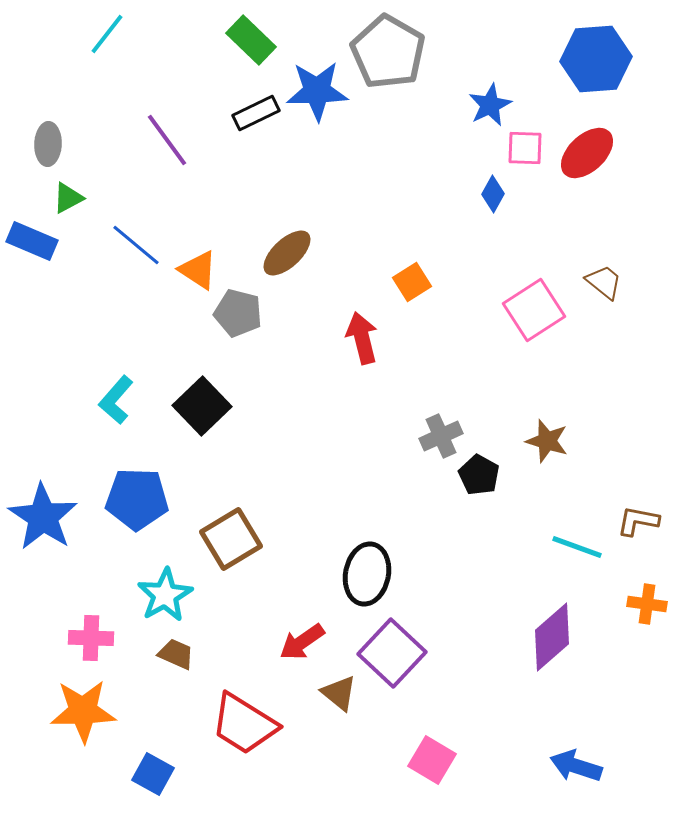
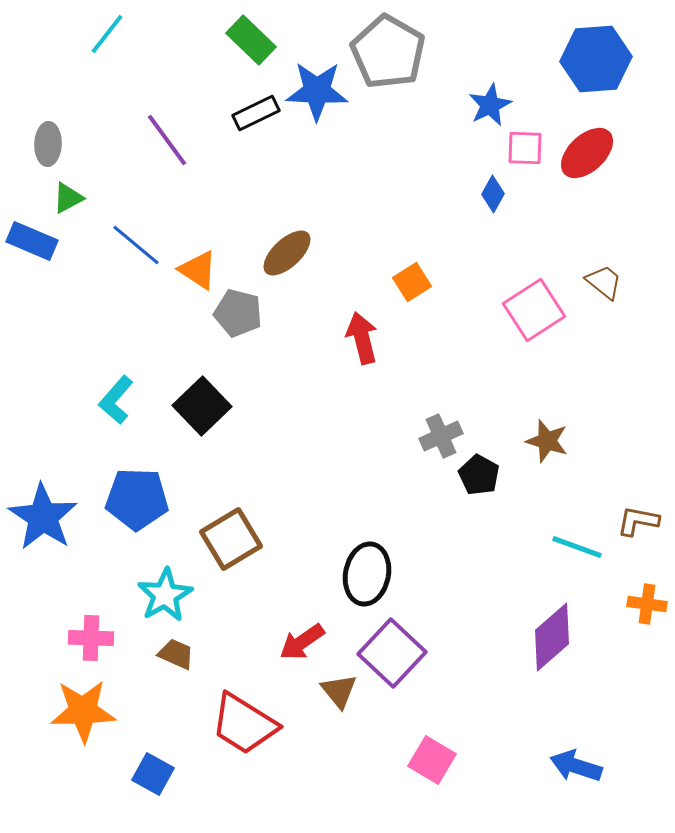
blue star at (317, 91): rotated 4 degrees clockwise
brown triangle at (339, 693): moved 2 px up; rotated 12 degrees clockwise
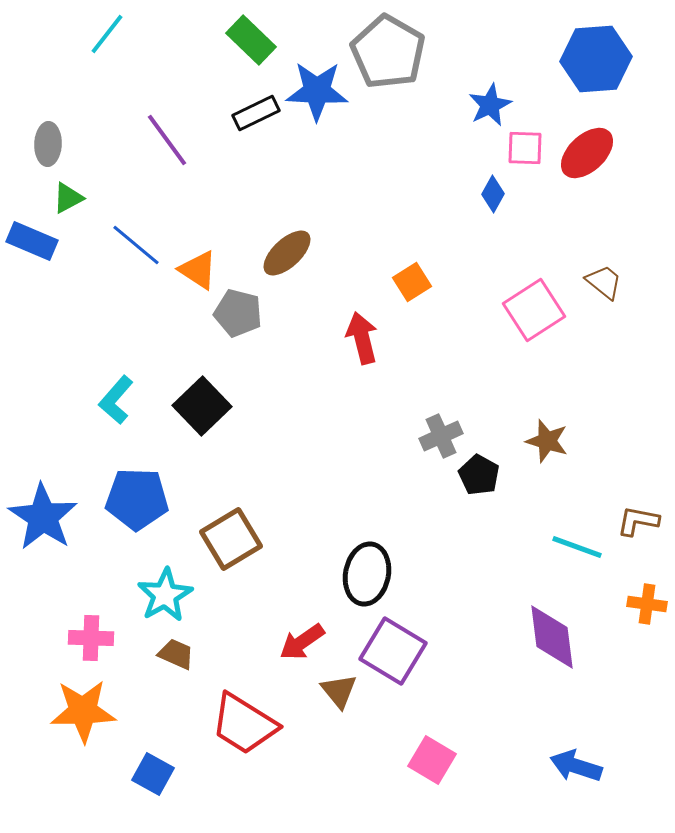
purple diamond at (552, 637): rotated 56 degrees counterclockwise
purple square at (392, 653): moved 1 px right, 2 px up; rotated 12 degrees counterclockwise
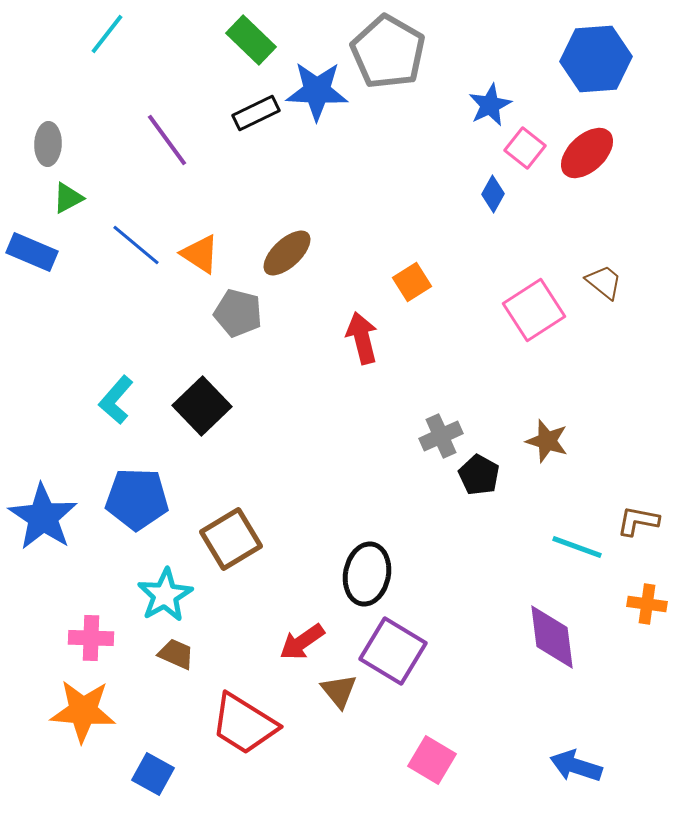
pink square at (525, 148): rotated 36 degrees clockwise
blue rectangle at (32, 241): moved 11 px down
orange triangle at (198, 270): moved 2 px right, 16 px up
orange star at (83, 711): rotated 6 degrees clockwise
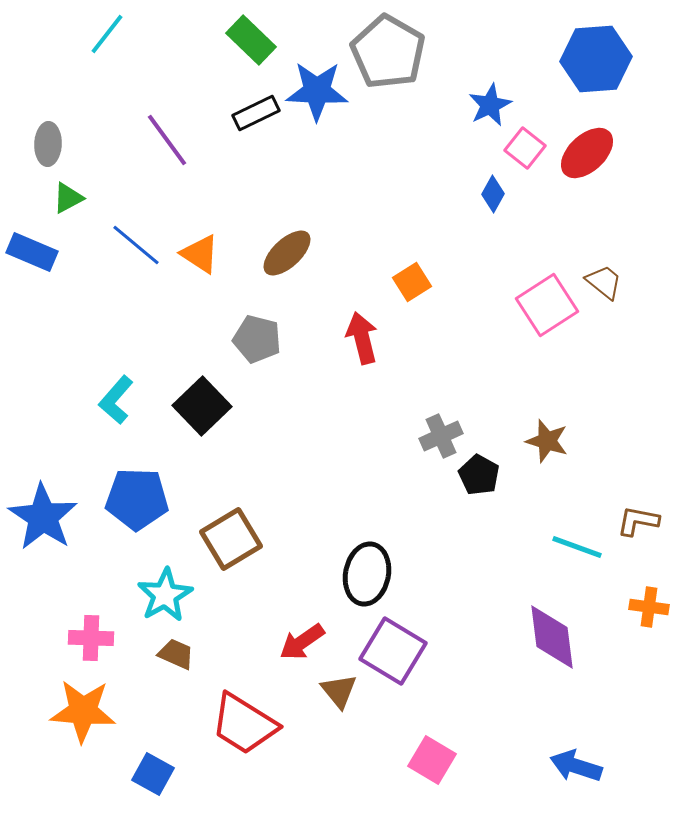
pink square at (534, 310): moved 13 px right, 5 px up
gray pentagon at (238, 313): moved 19 px right, 26 px down
orange cross at (647, 604): moved 2 px right, 3 px down
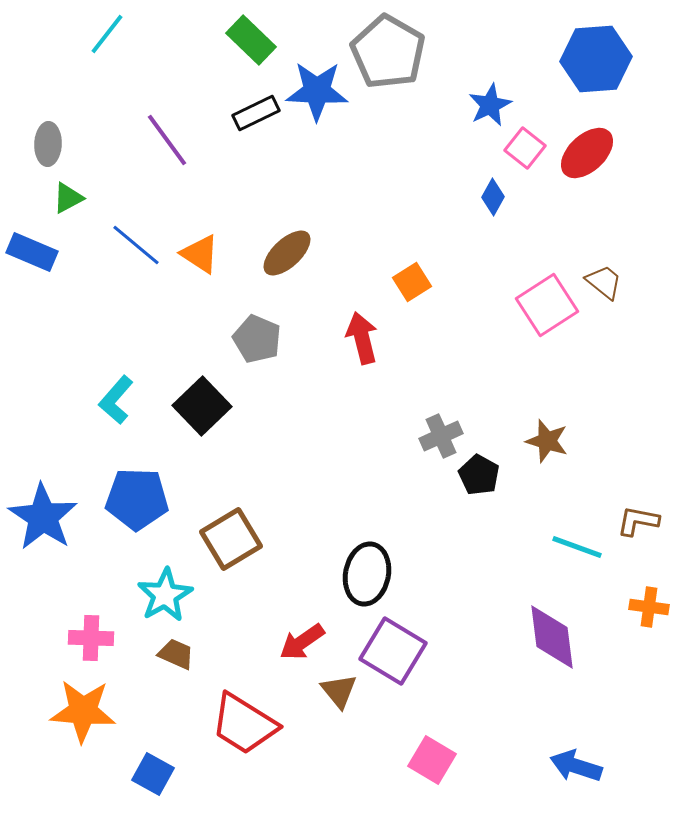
blue diamond at (493, 194): moved 3 px down
gray pentagon at (257, 339): rotated 9 degrees clockwise
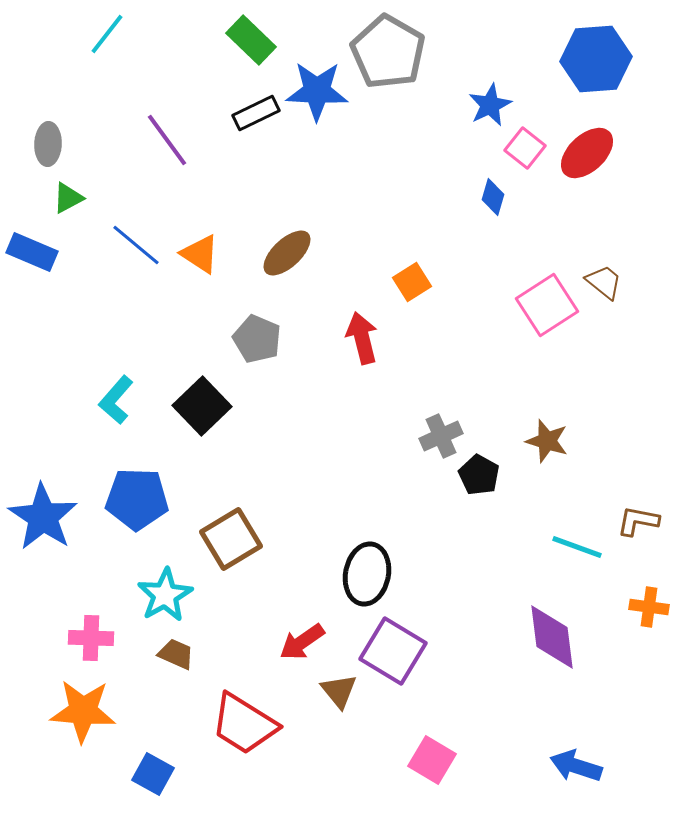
blue diamond at (493, 197): rotated 12 degrees counterclockwise
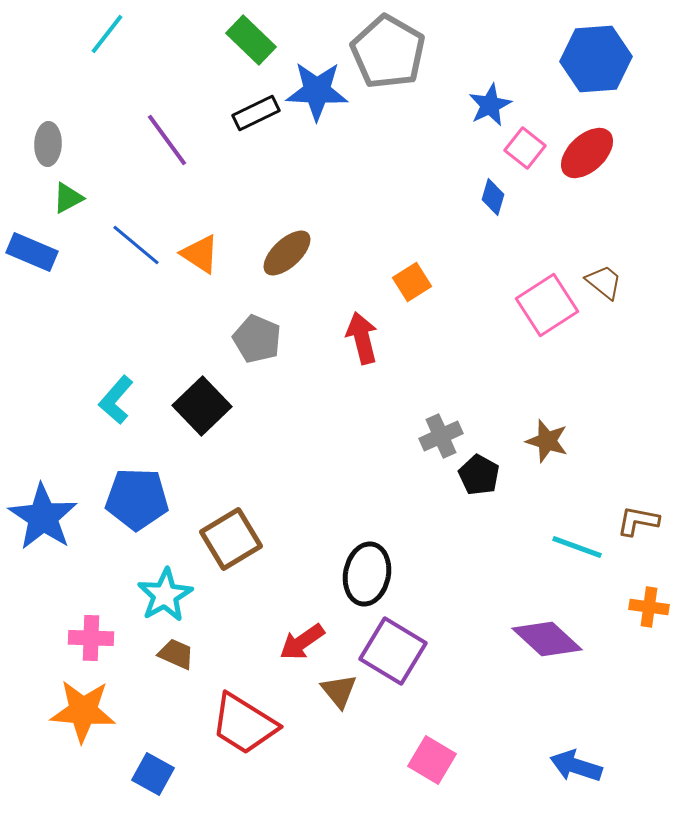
purple diamond at (552, 637): moved 5 px left, 2 px down; rotated 40 degrees counterclockwise
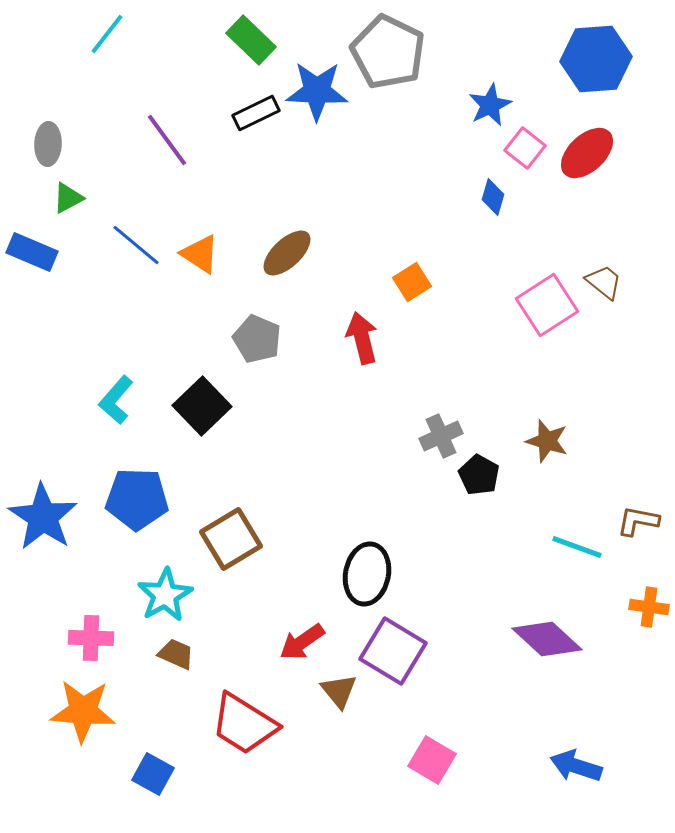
gray pentagon at (388, 52): rotated 4 degrees counterclockwise
